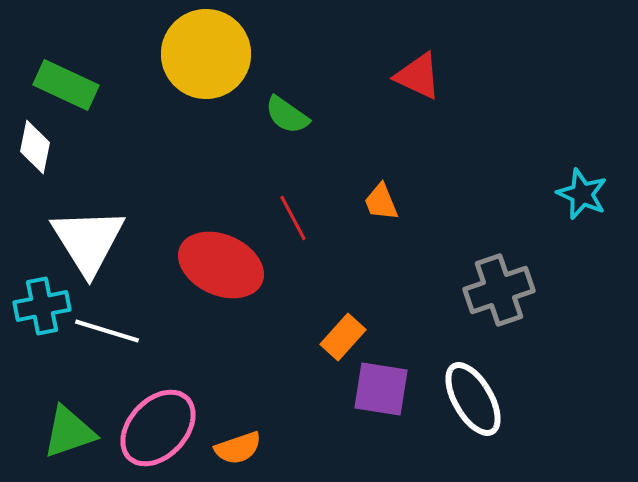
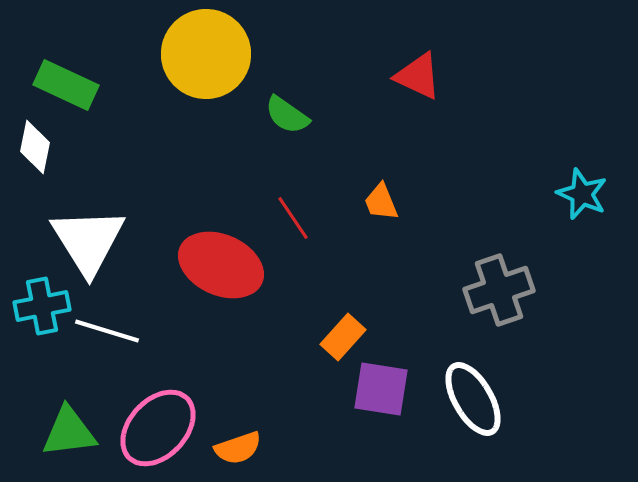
red line: rotated 6 degrees counterclockwise
green triangle: rotated 12 degrees clockwise
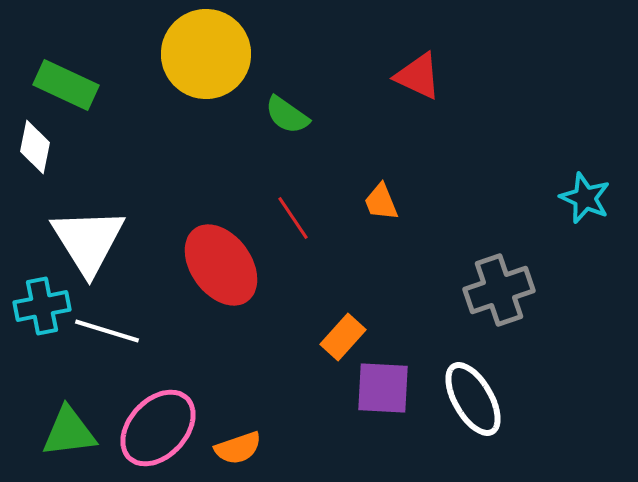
cyan star: moved 3 px right, 4 px down
red ellipse: rotated 30 degrees clockwise
purple square: moved 2 px right, 1 px up; rotated 6 degrees counterclockwise
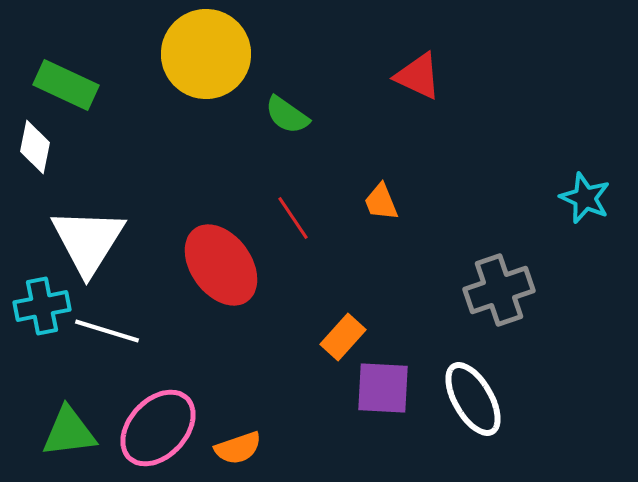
white triangle: rotated 4 degrees clockwise
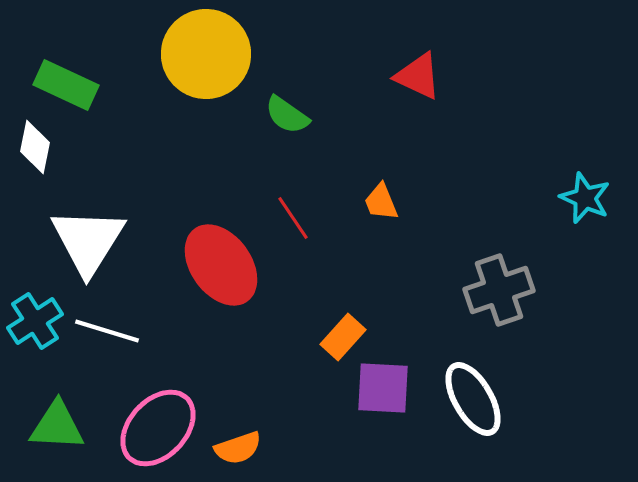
cyan cross: moved 7 px left, 15 px down; rotated 22 degrees counterclockwise
green triangle: moved 12 px left, 6 px up; rotated 10 degrees clockwise
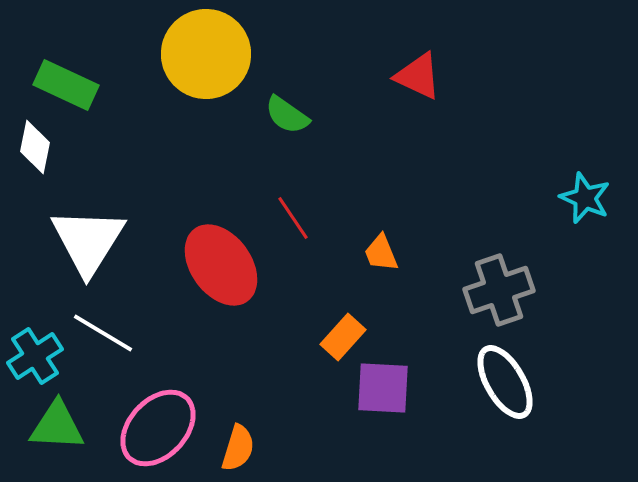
orange trapezoid: moved 51 px down
cyan cross: moved 35 px down
white line: moved 4 px left, 2 px down; rotated 14 degrees clockwise
white ellipse: moved 32 px right, 17 px up
orange semicircle: rotated 54 degrees counterclockwise
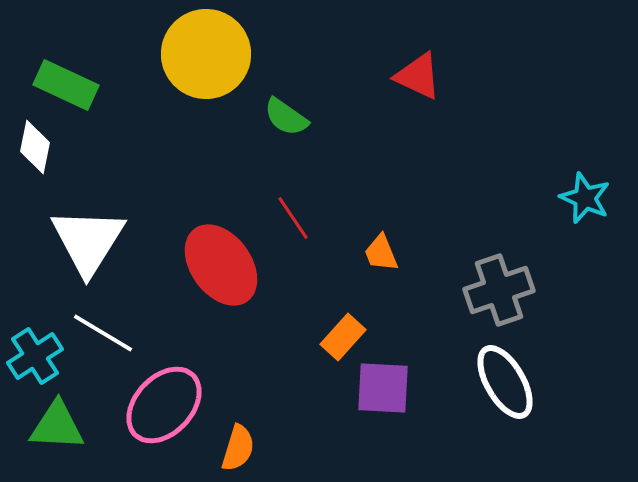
green semicircle: moved 1 px left, 2 px down
pink ellipse: moved 6 px right, 23 px up
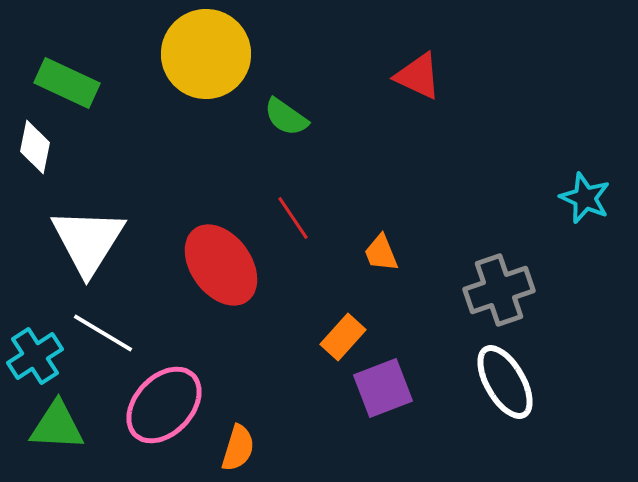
green rectangle: moved 1 px right, 2 px up
purple square: rotated 24 degrees counterclockwise
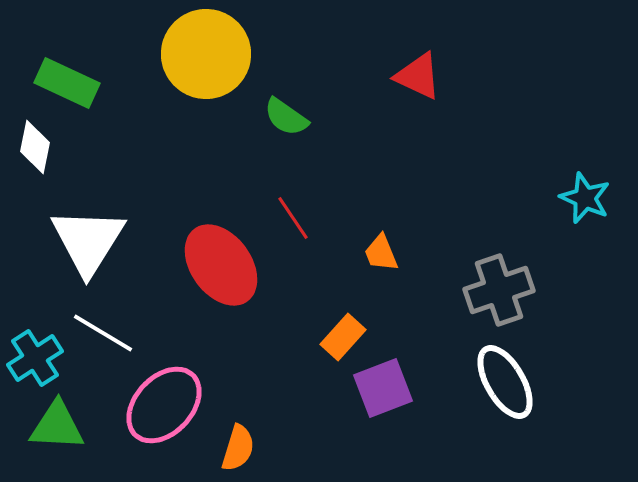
cyan cross: moved 2 px down
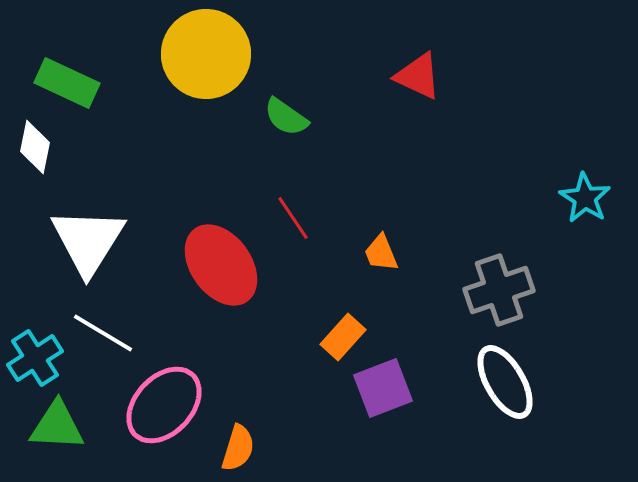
cyan star: rotated 9 degrees clockwise
